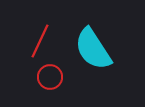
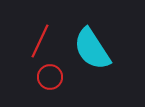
cyan semicircle: moved 1 px left
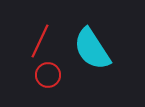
red circle: moved 2 px left, 2 px up
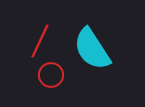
red circle: moved 3 px right
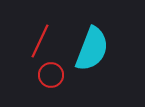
cyan semicircle: rotated 126 degrees counterclockwise
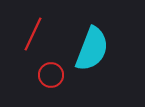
red line: moved 7 px left, 7 px up
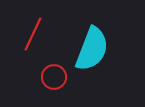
red circle: moved 3 px right, 2 px down
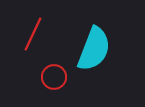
cyan semicircle: moved 2 px right
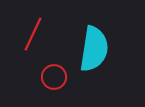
cyan semicircle: rotated 12 degrees counterclockwise
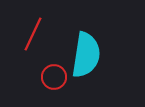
cyan semicircle: moved 8 px left, 6 px down
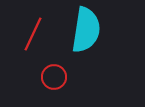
cyan semicircle: moved 25 px up
